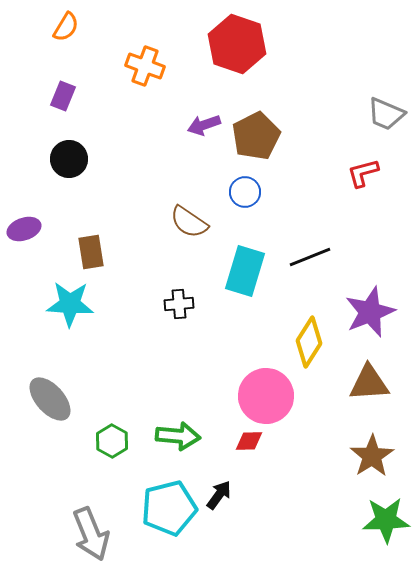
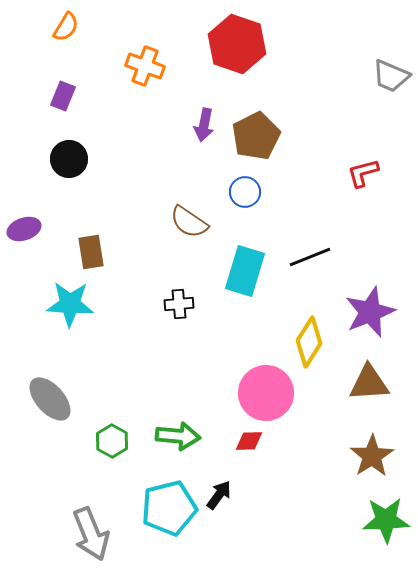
gray trapezoid: moved 5 px right, 38 px up
purple arrow: rotated 60 degrees counterclockwise
pink circle: moved 3 px up
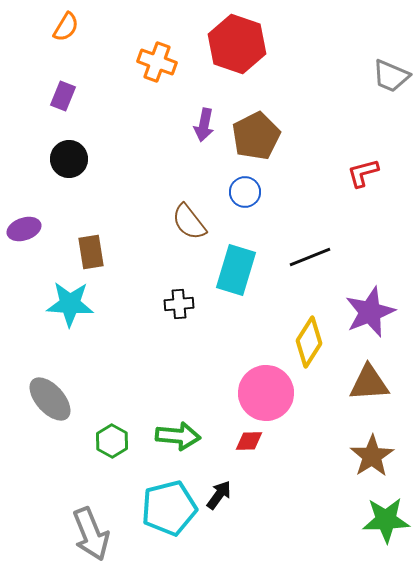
orange cross: moved 12 px right, 4 px up
brown semicircle: rotated 18 degrees clockwise
cyan rectangle: moved 9 px left, 1 px up
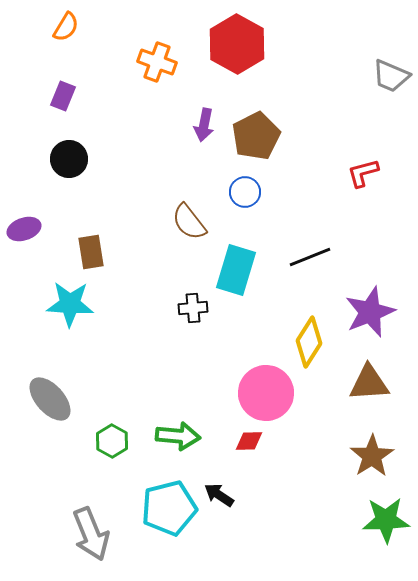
red hexagon: rotated 10 degrees clockwise
black cross: moved 14 px right, 4 px down
black arrow: rotated 92 degrees counterclockwise
